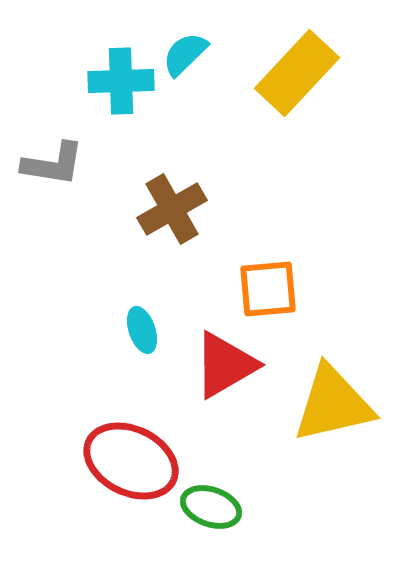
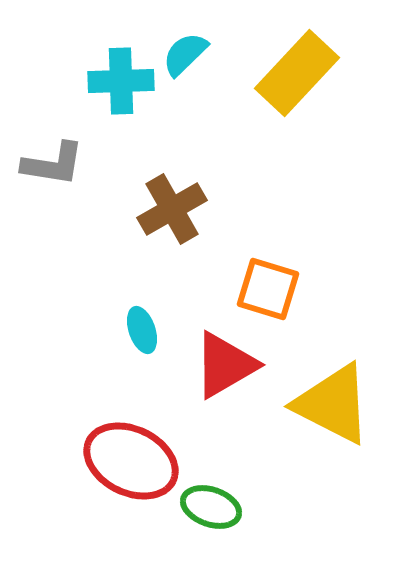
orange square: rotated 22 degrees clockwise
yellow triangle: rotated 40 degrees clockwise
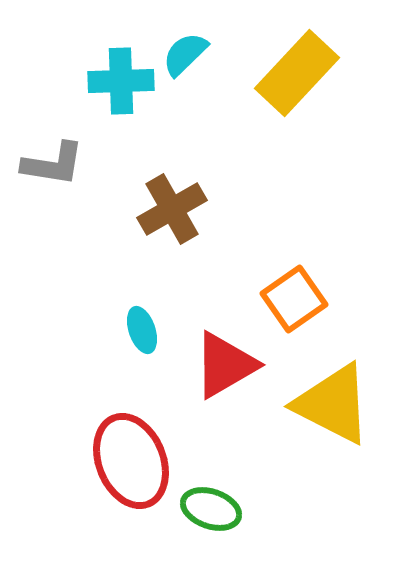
orange square: moved 26 px right, 10 px down; rotated 38 degrees clockwise
red ellipse: rotated 42 degrees clockwise
green ellipse: moved 2 px down
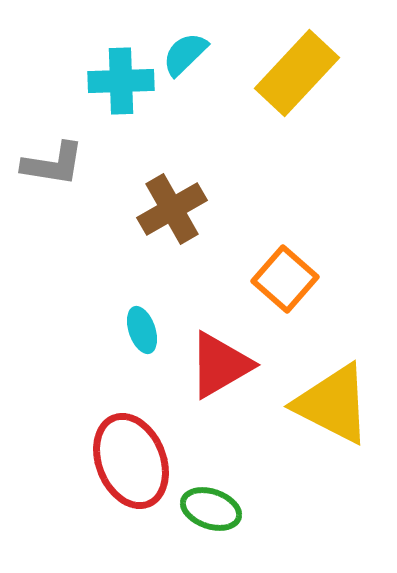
orange square: moved 9 px left, 20 px up; rotated 14 degrees counterclockwise
red triangle: moved 5 px left
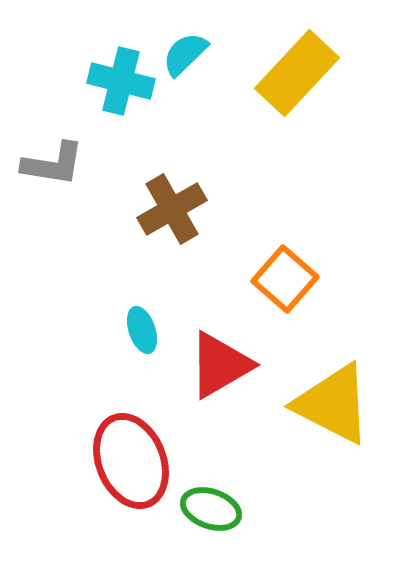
cyan cross: rotated 16 degrees clockwise
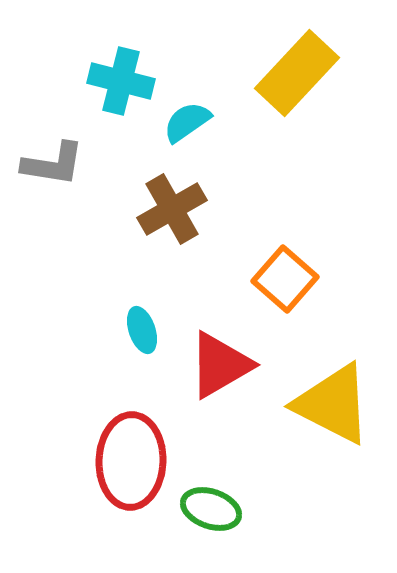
cyan semicircle: moved 2 px right, 68 px down; rotated 9 degrees clockwise
red ellipse: rotated 24 degrees clockwise
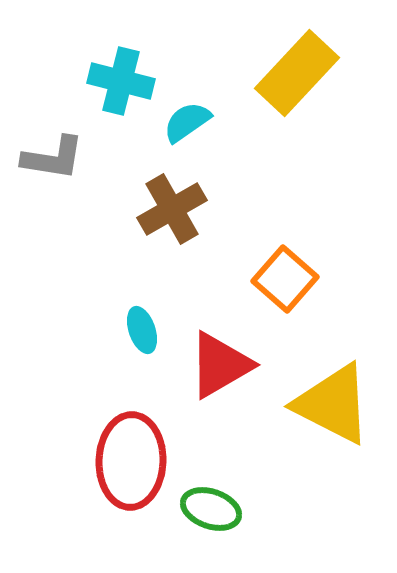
gray L-shape: moved 6 px up
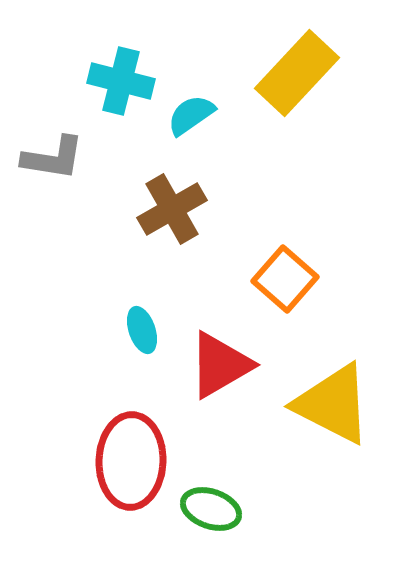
cyan semicircle: moved 4 px right, 7 px up
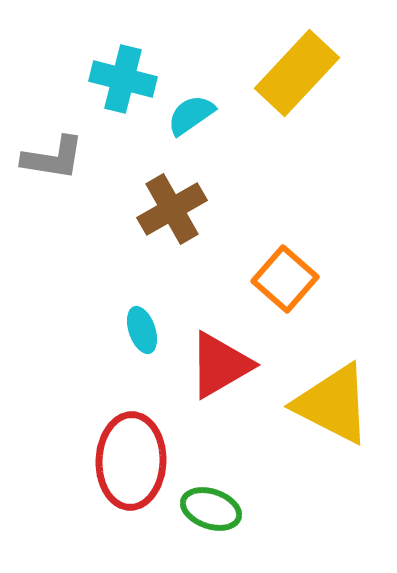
cyan cross: moved 2 px right, 2 px up
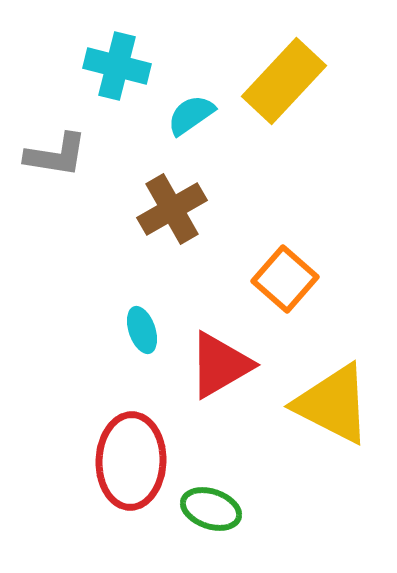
yellow rectangle: moved 13 px left, 8 px down
cyan cross: moved 6 px left, 13 px up
gray L-shape: moved 3 px right, 3 px up
